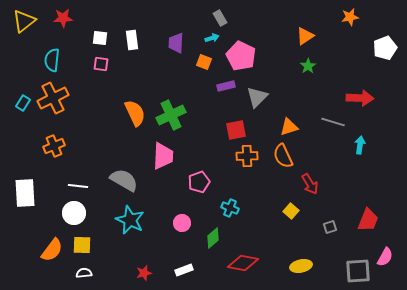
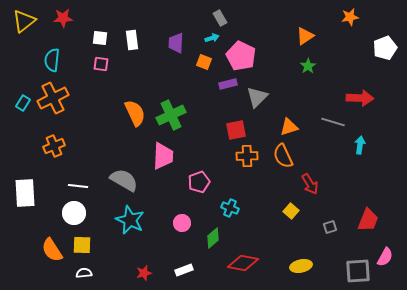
purple rectangle at (226, 86): moved 2 px right, 2 px up
orange semicircle at (52, 250): rotated 110 degrees clockwise
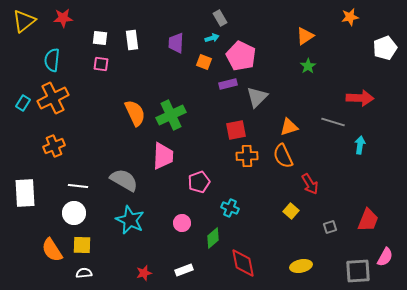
red diamond at (243, 263): rotated 68 degrees clockwise
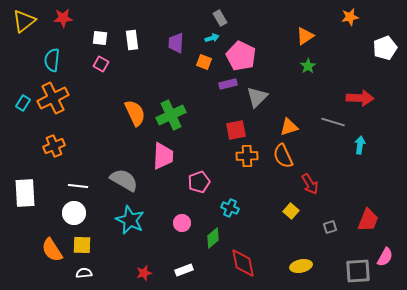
pink square at (101, 64): rotated 21 degrees clockwise
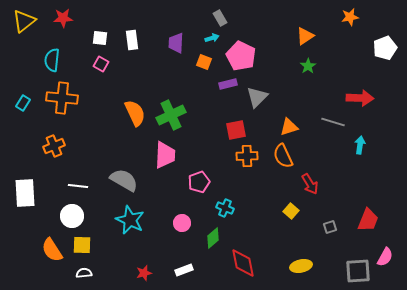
orange cross at (53, 98): moved 9 px right; rotated 32 degrees clockwise
pink trapezoid at (163, 156): moved 2 px right, 1 px up
cyan cross at (230, 208): moved 5 px left
white circle at (74, 213): moved 2 px left, 3 px down
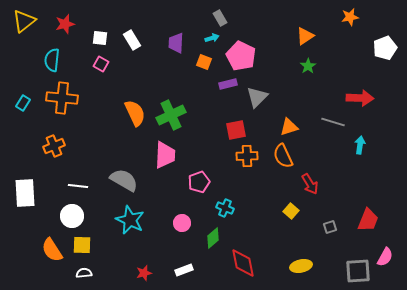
red star at (63, 18): moved 2 px right, 6 px down; rotated 12 degrees counterclockwise
white rectangle at (132, 40): rotated 24 degrees counterclockwise
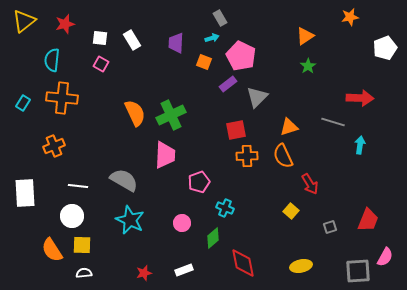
purple rectangle at (228, 84): rotated 24 degrees counterclockwise
